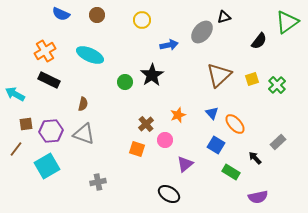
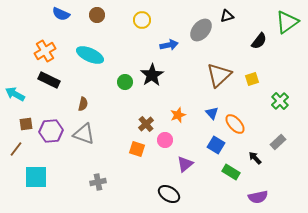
black triangle: moved 3 px right, 1 px up
gray ellipse: moved 1 px left, 2 px up
green cross: moved 3 px right, 16 px down
cyan square: moved 11 px left, 11 px down; rotated 30 degrees clockwise
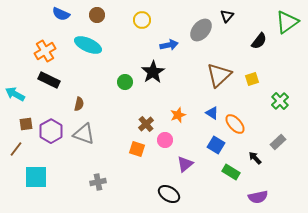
black triangle: rotated 32 degrees counterclockwise
cyan ellipse: moved 2 px left, 10 px up
black star: moved 1 px right, 3 px up
brown semicircle: moved 4 px left
blue triangle: rotated 16 degrees counterclockwise
purple hexagon: rotated 25 degrees counterclockwise
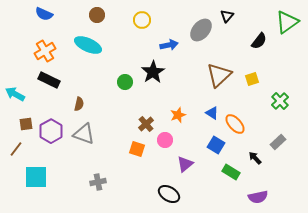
blue semicircle: moved 17 px left
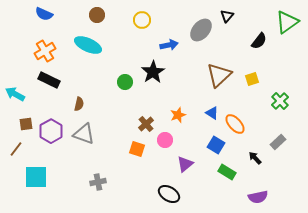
green rectangle: moved 4 px left
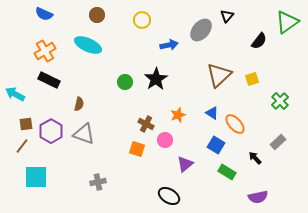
black star: moved 3 px right, 7 px down
brown cross: rotated 21 degrees counterclockwise
brown line: moved 6 px right, 3 px up
black ellipse: moved 2 px down
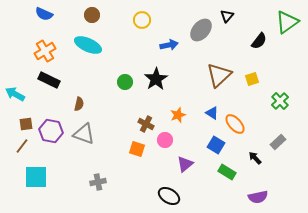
brown circle: moved 5 px left
purple hexagon: rotated 20 degrees counterclockwise
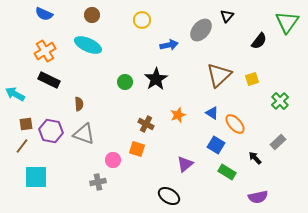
green triangle: rotated 20 degrees counterclockwise
brown semicircle: rotated 16 degrees counterclockwise
pink circle: moved 52 px left, 20 px down
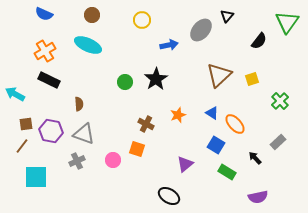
gray cross: moved 21 px left, 21 px up; rotated 14 degrees counterclockwise
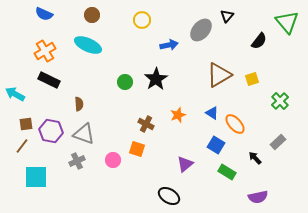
green triangle: rotated 15 degrees counterclockwise
brown triangle: rotated 12 degrees clockwise
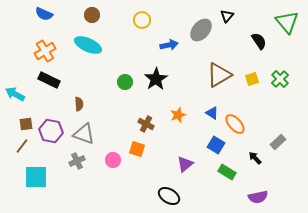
black semicircle: rotated 72 degrees counterclockwise
green cross: moved 22 px up
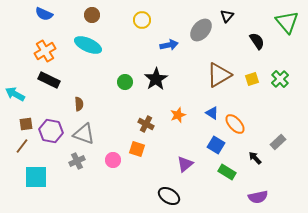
black semicircle: moved 2 px left
